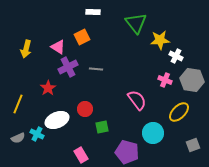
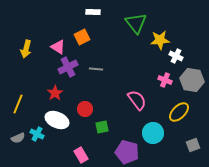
red star: moved 7 px right, 5 px down
white ellipse: rotated 45 degrees clockwise
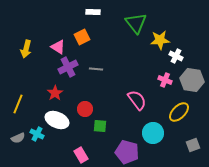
green square: moved 2 px left, 1 px up; rotated 16 degrees clockwise
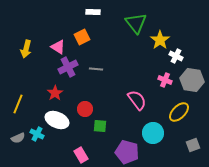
yellow star: rotated 30 degrees counterclockwise
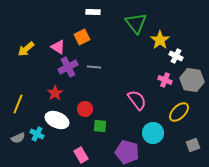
yellow arrow: rotated 36 degrees clockwise
gray line: moved 2 px left, 2 px up
